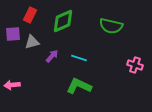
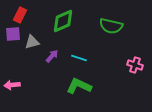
red rectangle: moved 10 px left
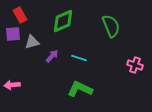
red rectangle: rotated 56 degrees counterclockwise
green semicircle: rotated 125 degrees counterclockwise
green L-shape: moved 1 px right, 3 px down
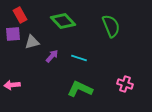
green diamond: rotated 70 degrees clockwise
pink cross: moved 10 px left, 19 px down
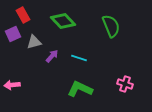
red rectangle: moved 3 px right
purple square: rotated 21 degrees counterclockwise
gray triangle: moved 2 px right
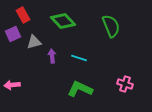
purple arrow: rotated 48 degrees counterclockwise
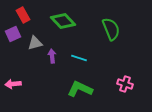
green semicircle: moved 3 px down
gray triangle: moved 1 px right, 1 px down
pink arrow: moved 1 px right, 1 px up
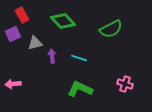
red rectangle: moved 1 px left
green semicircle: rotated 85 degrees clockwise
